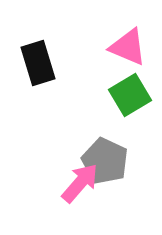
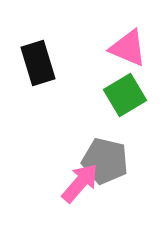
pink triangle: moved 1 px down
green square: moved 5 px left
gray pentagon: rotated 12 degrees counterclockwise
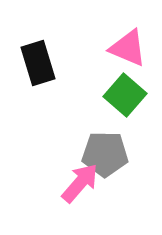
green square: rotated 18 degrees counterclockwise
gray pentagon: moved 7 px up; rotated 12 degrees counterclockwise
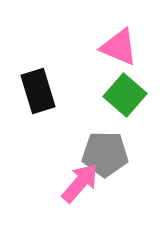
pink triangle: moved 9 px left, 1 px up
black rectangle: moved 28 px down
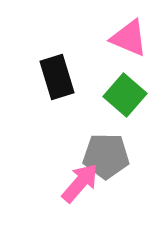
pink triangle: moved 10 px right, 9 px up
black rectangle: moved 19 px right, 14 px up
gray pentagon: moved 1 px right, 2 px down
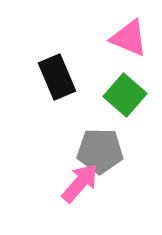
black rectangle: rotated 6 degrees counterclockwise
gray pentagon: moved 6 px left, 5 px up
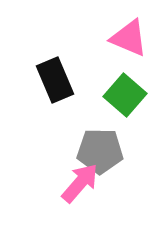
black rectangle: moved 2 px left, 3 px down
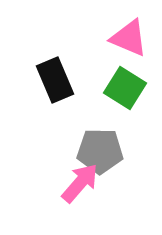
green square: moved 7 px up; rotated 9 degrees counterclockwise
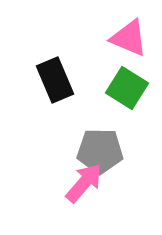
green square: moved 2 px right
pink arrow: moved 4 px right
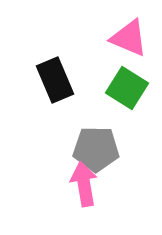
gray pentagon: moved 4 px left, 2 px up
pink arrow: moved 1 px down; rotated 51 degrees counterclockwise
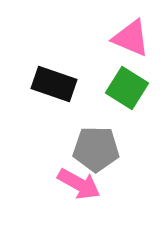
pink triangle: moved 2 px right
black rectangle: moved 1 px left, 4 px down; rotated 48 degrees counterclockwise
pink arrow: moved 5 px left; rotated 129 degrees clockwise
